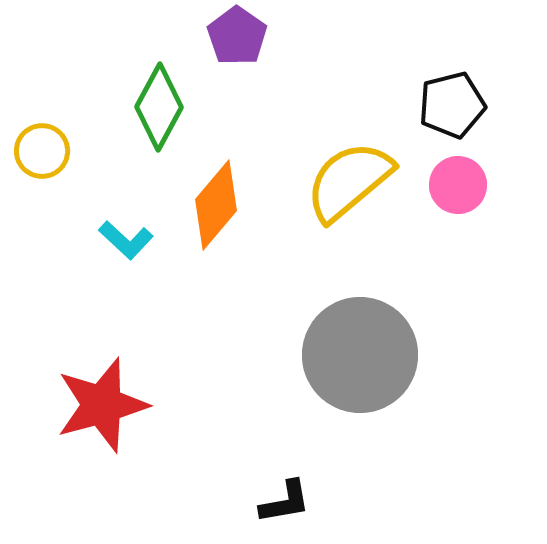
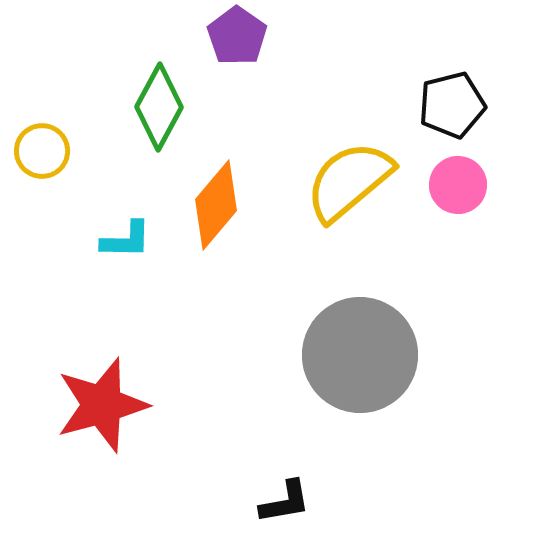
cyan L-shape: rotated 42 degrees counterclockwise
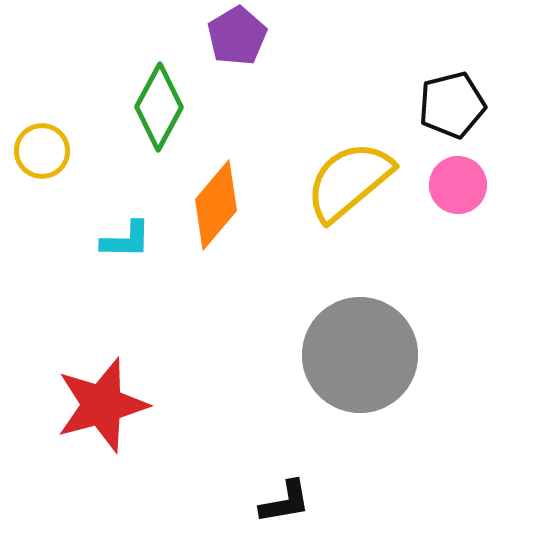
purple pentagon: rotated 6 degrees clockwise
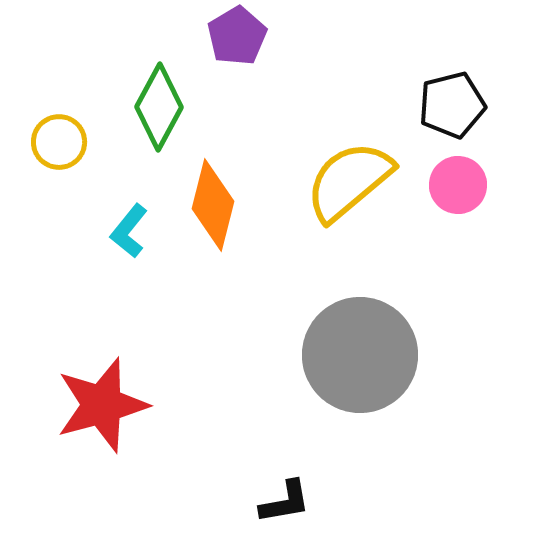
yellow circle: moved 17 px right, 9 px up
orange diamond: moved 3 px left; rotated 26 degrees counterclockwise
cyan L-shape: moved 3 px right, 9 px up; rotated 128 degrees clockwise
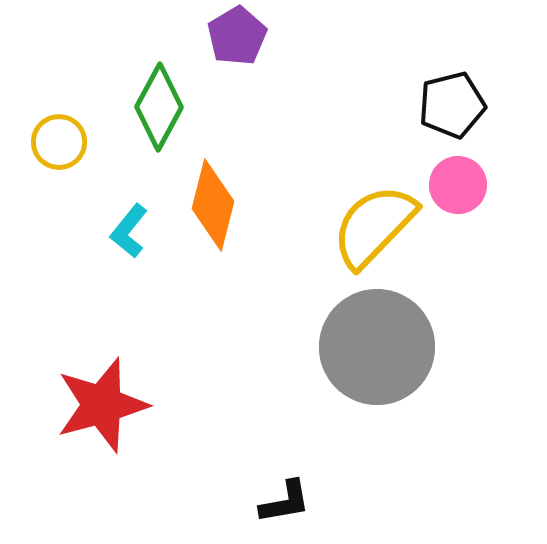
yellow semicircle: moved 25 px right, 45 px down; rotated 6 degrees counterclockwise
gray circle: moved 17 px right, 8 px up
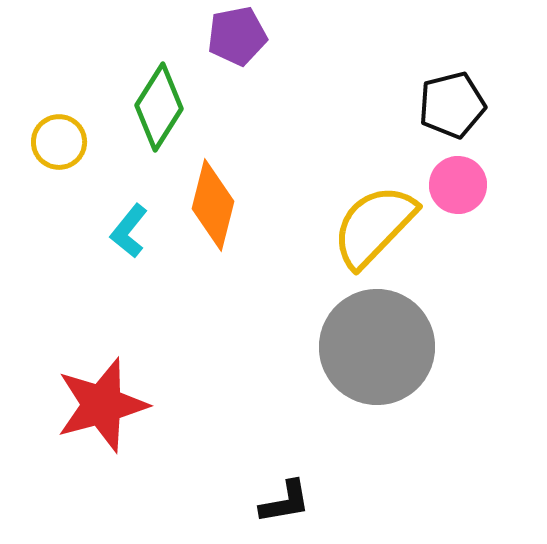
purple pentagon: rotated 20 degrees clockwise
green diamond: rotated 4 degrees clockwise
